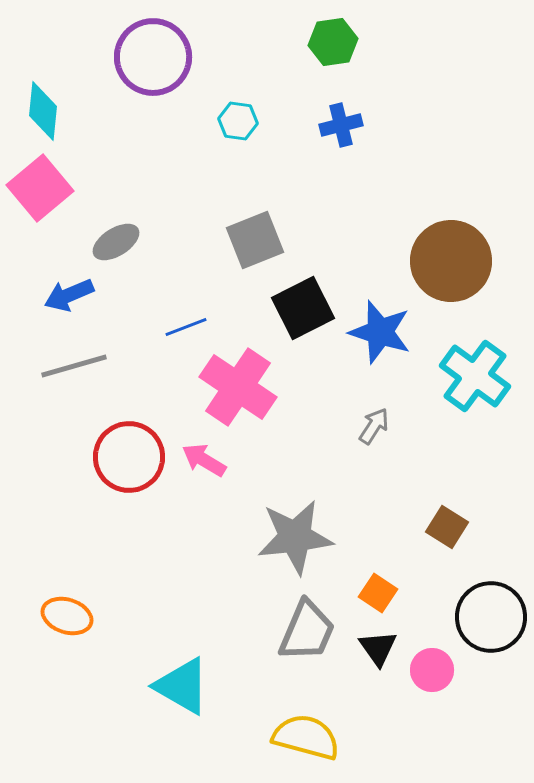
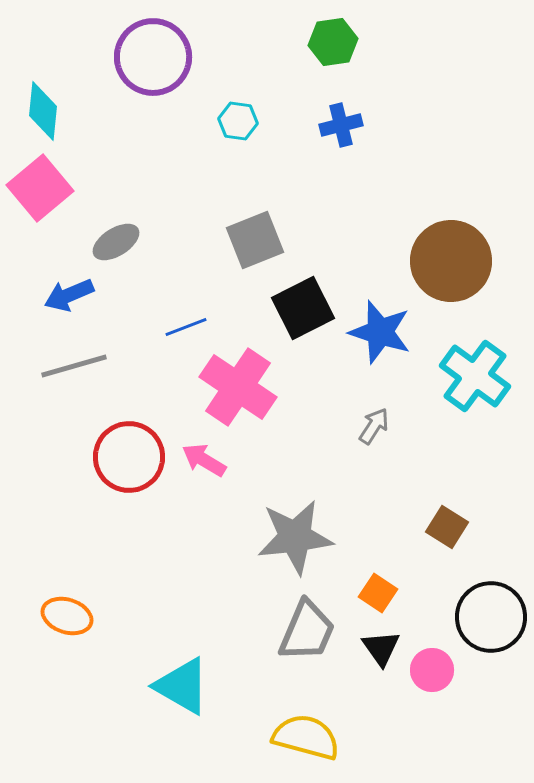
black triangle: moved 3 px right
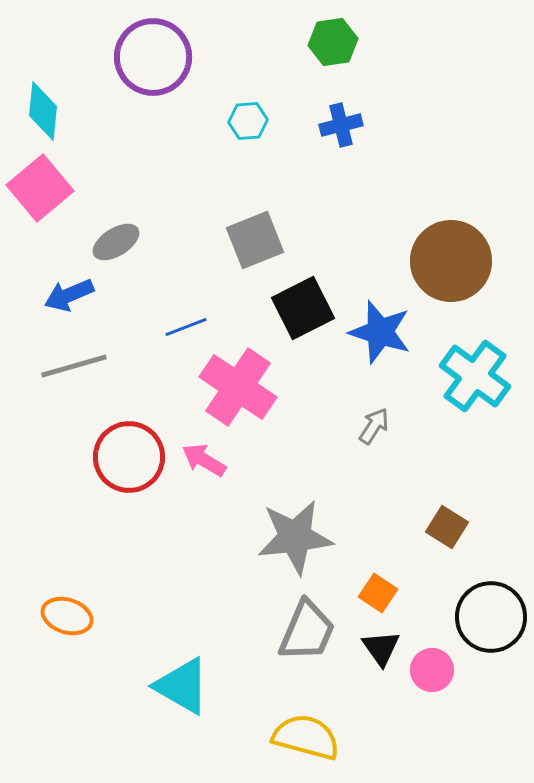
cyan hexagon: moved 10 px right; rotated 12 degrees counterclockwise
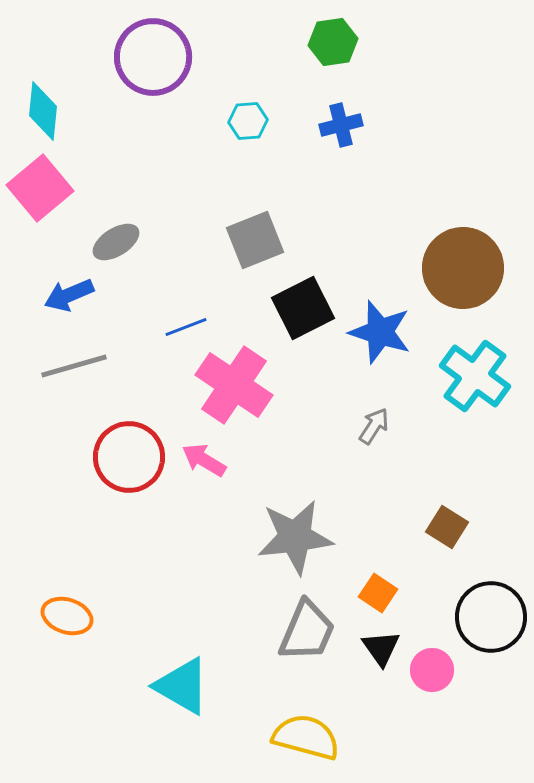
brown circle: moved 12 px right, 7 px down
pink cross: moved 4 px left, 2 px up
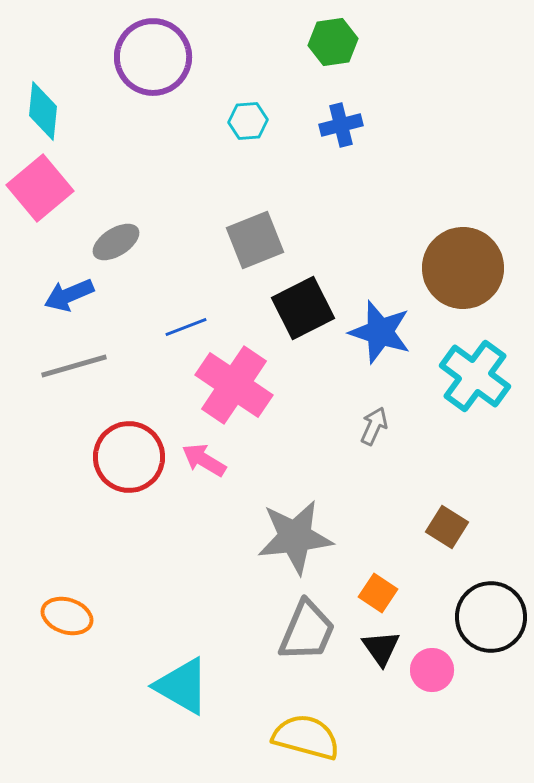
gray arrow: rotated 9 degrees counterclockwise
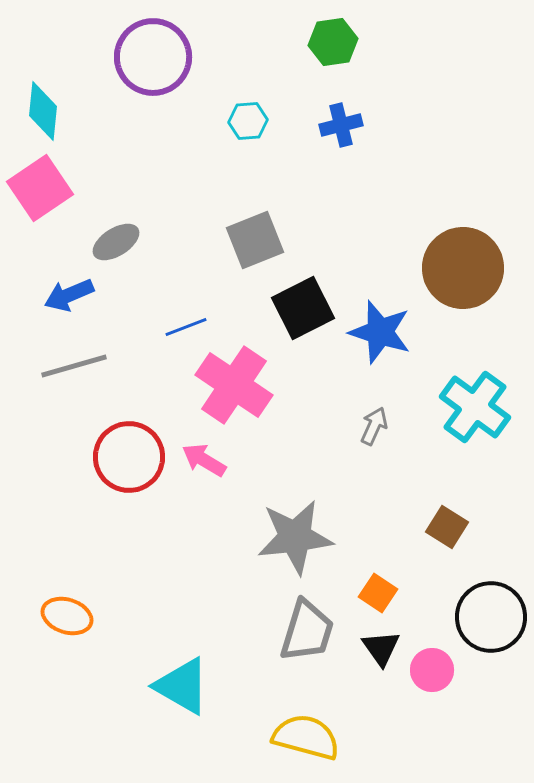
pink square: rotated 6 degrees clockwise
cyan cross: moved 31 px down
gray trapezoid: rotated 6 degrees counterclockwise
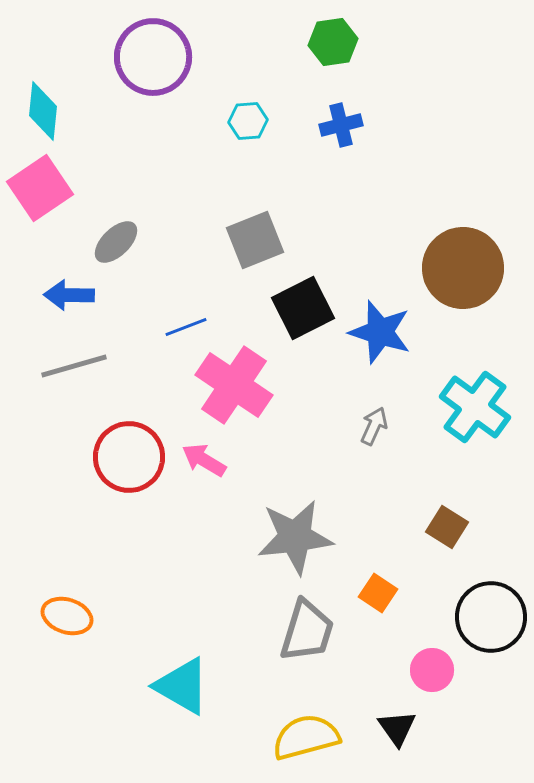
gray ellipse: rotated 12 degrees counterclockwise
blue arrow: rotated 24 degrees clockwise
black triangle: moved 16 px right, 80 px down
yellow semicircle: rotated 30 degrees counterclockwise
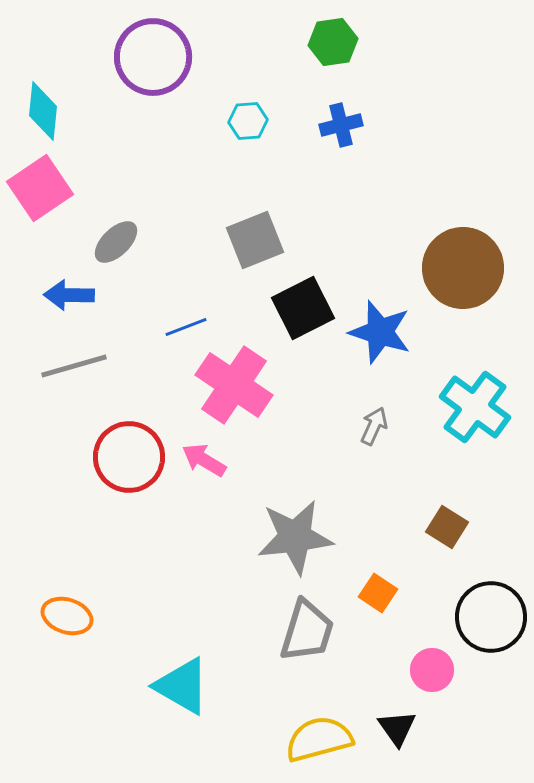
yellow semicircle: moved 13 px right, 2 px down
